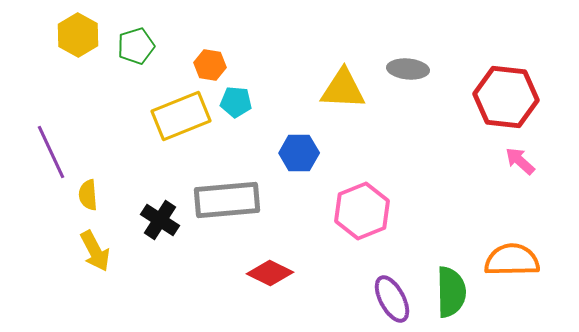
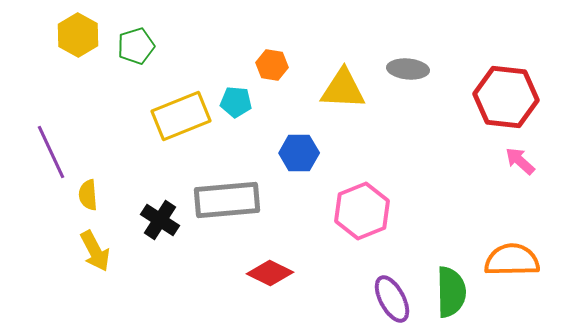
orange hexagon: moved 62 px right
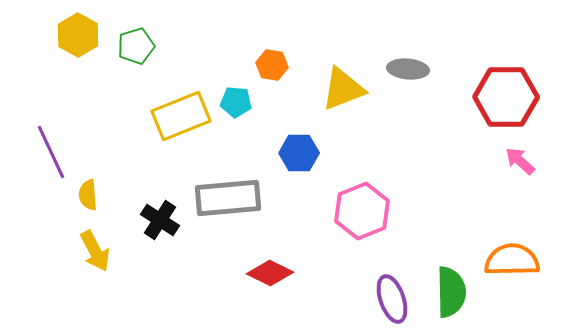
yellow triangle: rotated 24 degrees counterclockwise
red hexagon: rotated 6 degrees counterclockwise
gray rectangle: moved 1 px right, 2 px up
purple ellipse: rotated 9 degrees clockwise
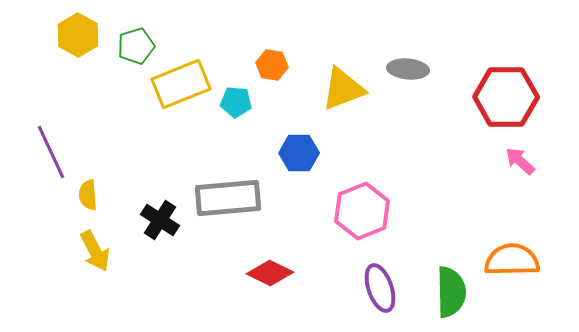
yellow rectangle: moved 32 px up
purple ellipse: moved 12 px left, 11 px up
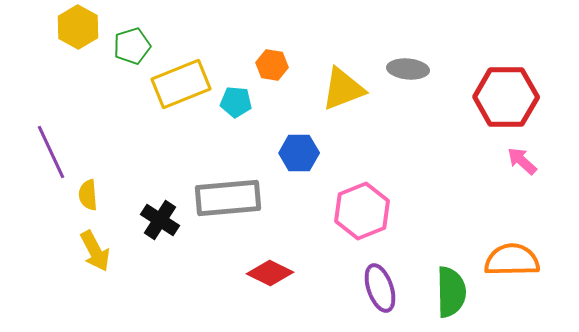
yellow hexagon: moved 8 px up
green pentagon: moved 4 px left
pink arrow: moved 2 px right
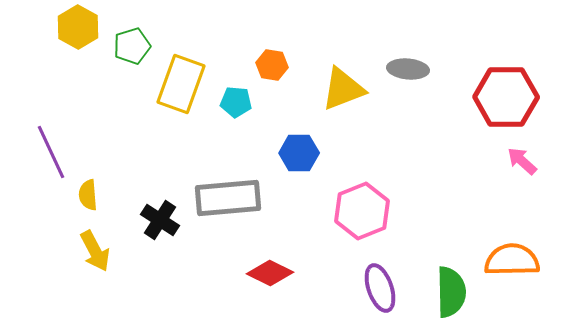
yellow rectangle: rotated 48 degrees counterclockwise
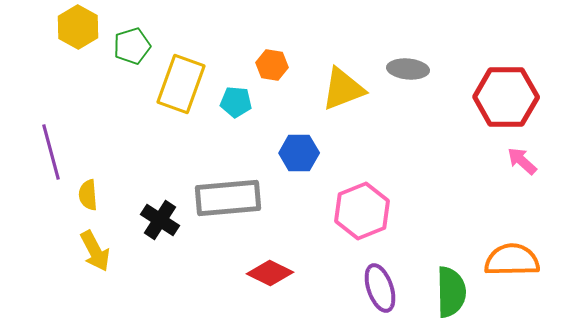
purple line: rotated 10 degrees clockwise
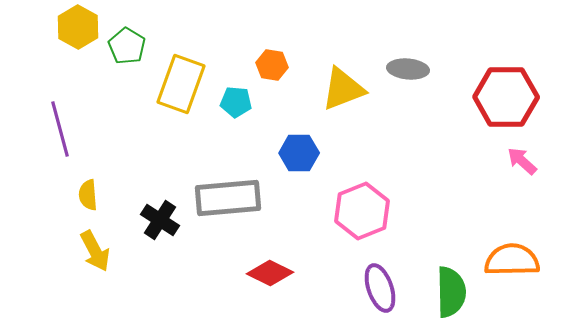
green pentagon: moved 5 px left; rotated 24 degrees counterclockwise
purple line: moved 9 px right, 23 px up
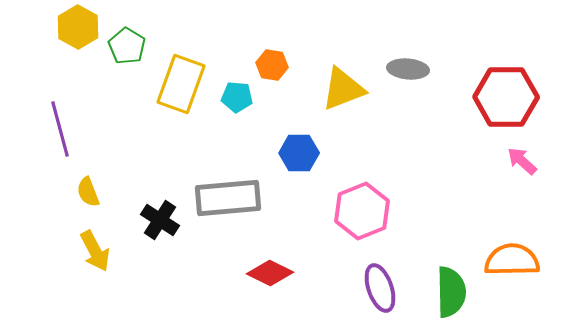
cyan pentagon: moved 1 px right, 5 px up
yellow semicircle: moved 3 px up; rotated 16 degrees counterclockwise
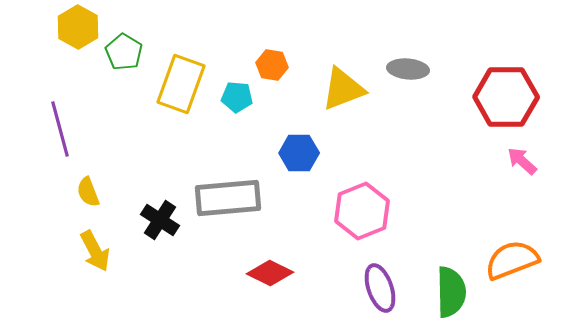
green pentagon: moved 3 px left, 6 px down
orange semicircle: rotated 20 degrees counterclockwise
